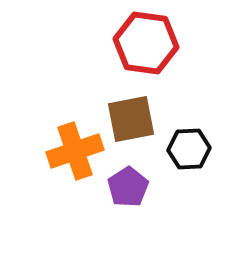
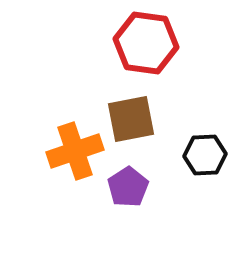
black hexagon: moved 16 px right, 6 px down
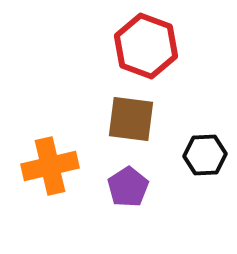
red hexagon: moved 3 px down; rotated 12 degrees clockwise
brown square: rotated 18 degrees clockwise
orange cross: moved 25 px left, 15 px down; rotated 6 degrees clockwise
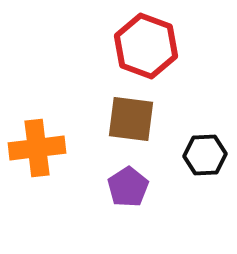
orange cross: moved 13 px left, 18 px up; rotated 6 degrees clockwise
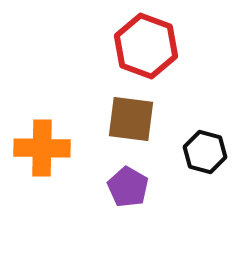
orange cross: moved 5 px right; rotated 8 degrees clockwise
black hexagon: moved 3 px up; rotated 18 degrees clockwise
purple pentagon: rotated 9 degrees counterclockwise
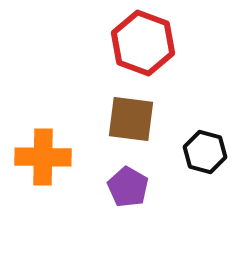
red hexagon: moved 3 px left, 3 px up
orange cross: moved 1 px right, 9 px down
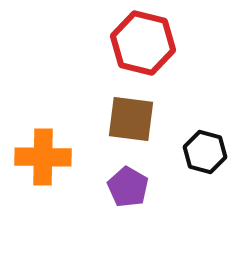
red hexagon: rotated 6 degrees counterclockwise
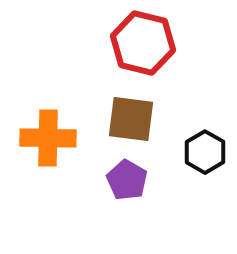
black hexagon: rotated 15 degrees clockwise
orange cross: moved 5 px right, 19 px up
purple pentagon: moved 1 px left, 7 px up
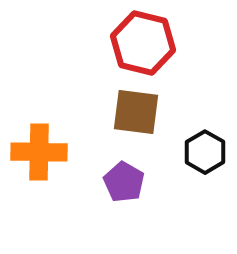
brown square: moved 5 px right, 7 px up
orange cross: moved 9 px left, 14 px down
purple pentagon: moved 3 px left, 2 px down
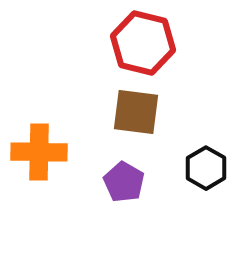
black hexagon: moved 1 px right, 16 px down
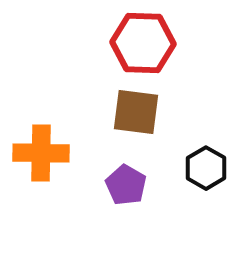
red hexagon: rotated 12 degrees counterclockwise
orange cross: moved 2 px right, 1 px down
purple pentagon: moved 2 px right, 3 px down
